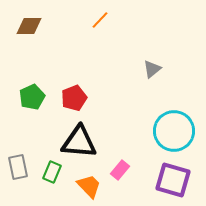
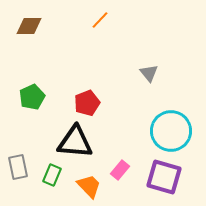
gray triangle: moved 3 px left, 4 px down; rotated 30 degrees counterclockwise
red pentagon: moved 13 px right, 5 px down
cyan circle: moved 3 px left
black triangle: moved 4 px left
green rectangle: moved 3 px down
purple square: moved 9 px left, 3 px up
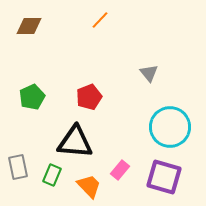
red pentagon: moved 2 px right, 6 px up
cyan circle: moved 1 px left, 4 px up
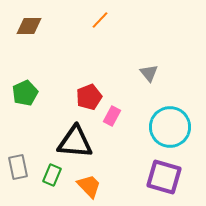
green pentagon: moved 7 px left, 4 px up
pink rectangle: moved 8 px left, 54 px up; rotated 12 degrees counterclockwise
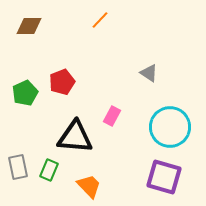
gray triangle: rotated 18 degrees counterclockwise
red pentagon: moved 27 px left, 15 px up
black triangle: moved 5 px up
green rectangle: moved 3 px left, 5 px up
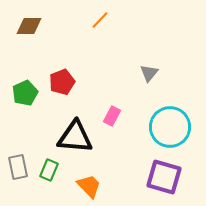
gray triangle: rotated 36 degrees clockwise
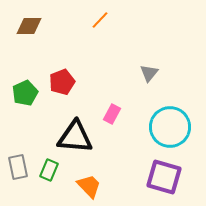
pink rectangle: moved 2 px up
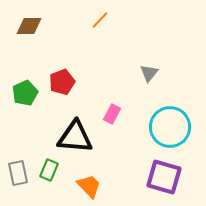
gray rectangle: moved 6 px down
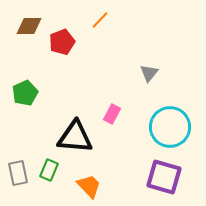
red pentagon: moved 40 px up
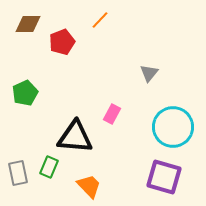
brown diamond: moved 1 px left, 2 px up
cyan circle: moved 3 px right
green rectangle: moved 3 px up
